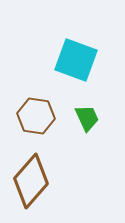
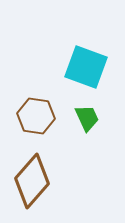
cyan square: moved 10 px right, 7 px down
brown diamond: moved 1 px right
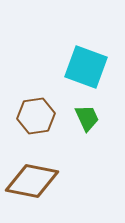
brown hexagon: rotated 18 degrees counterclockwise
brown diamond: rotated 60 degrees clockwise
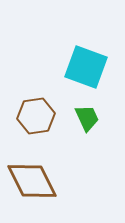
brown diamond: rotated 52 degrees clockwise
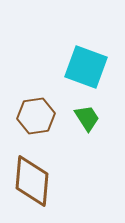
green trapezoid: rotated 8 degrees counterclockwise
brown diamond: rotated 32 degrees clockwise
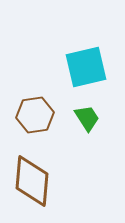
cyan square: rotated 33 degrees counterclockwise
brown hexagon: moved 1 px left, 1 px up
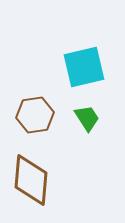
cyan square: moved 2 px left
brown diamond: moved 1 px left, 1 px up
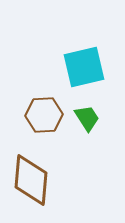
brown hexagon: moved 9 px right; rotated 6 degrees clockwise
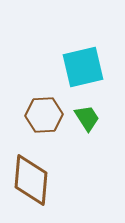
cyan square: moved 1 px left
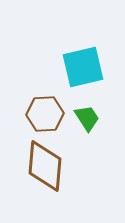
brown hexagon: moved 1 px right, 1 px up
brown diamond: moved 14 px right, 14 px up
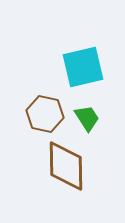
brown hexagon: rotated 15 degrees clockwise
brown diamond: moved 21 px right; rotated 6 degrees counterclockwise
